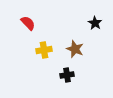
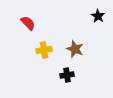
black star: moved 3 px right, 7 px up
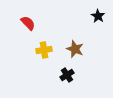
black cross: rotated 24 degrees counterclockwise
